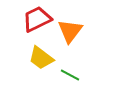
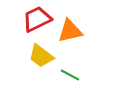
orange triangle: rotated 40 degrees clockwise
yellow trapezoid: moved 2 px up
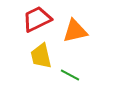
orange triangle: moved 5 px right
yellow trapezoid: rotated 40 degrees clockwise
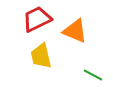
orange triangle: rotated 36 degrees clockwise
green line: moved 23 px right
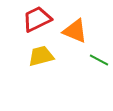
yellow trapezoid: rotated 88 degrees clockwise
green line: moved 6 px right, 15 px up
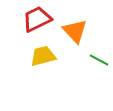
orange triangle: rotated 24 degrees clockwise
yellow trapezoid: moved 2 px right
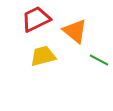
red trapezoid: moved 1 px left
orange triangle: rotated 8 degrees counterclockwise
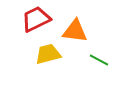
orange triangle: rotated 32 degrees counterclockwise
yellow trapezoid: moved 5 px right, 2 px up
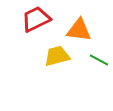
orange triangle: moved 4 px right, 1 px up
yellow trapezoid: moved 9 px right, 2 px down
